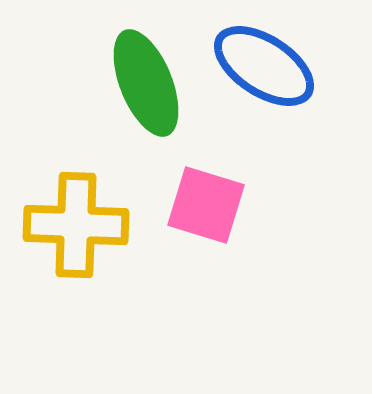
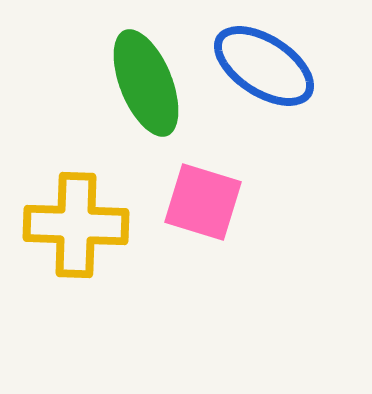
pink square: moved 3 px left, 3 px up
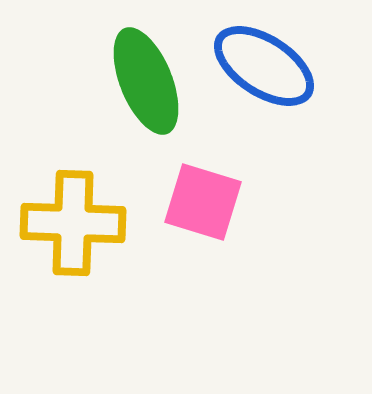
green ellipse: moved 2 px up
yellow cross: moved 3 px left, 2 px up
